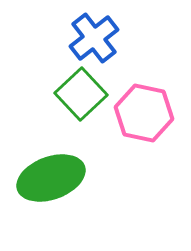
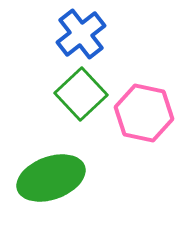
blue cross: moved 13 px left, 4 px up
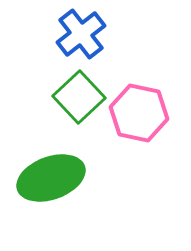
green square: moved 2 px left, 3 px down
pink hexagon: moved 5 px left
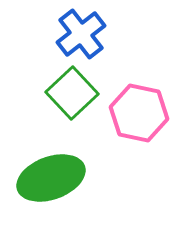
green square: moved 7 px left, 4 px up
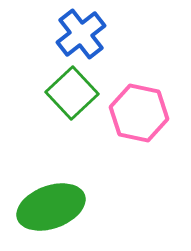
green ellipse: moved 29 px down
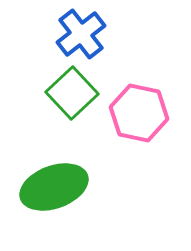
green ellipse: moved 3 px right, 20 px up
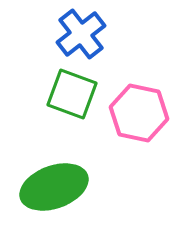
green square: moved 1 px down; rotated 27 degrees counterclockwise
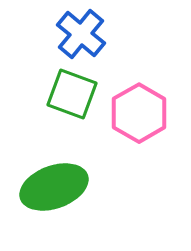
blue cross: rotated 12 degrees counterclockwise
pink hexagon: rotated 18 degrees clockwise
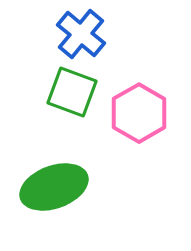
green square: moved 2 px up
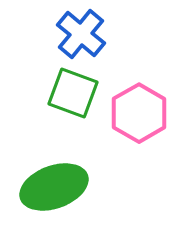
green square: moved 1 px right, 1 px down
